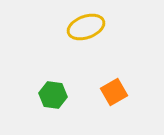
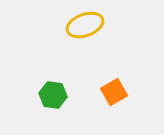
yellow ellipse: moved 1 px left, 2 px up
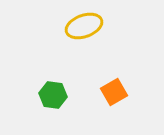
yellow ellipse: moved 1 px left, 1 px down
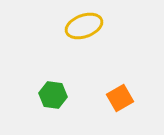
orange square: moved 6 px right, 6 px down
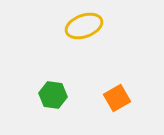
orange square: moved 3 px left
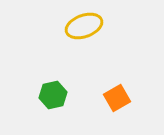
green hexagon: rotated 20 degrees counterclockwise
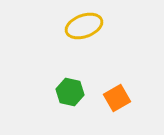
green hexagon: moved 17 px right, 3 px up; rotated 24 degrees clockwise
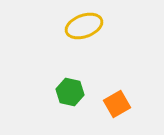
orange square: moved 6 px down
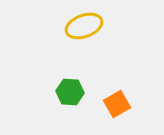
green hexagon: rotated 8 degrees counterclockwise
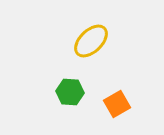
yellow ellipse: moved 7 px right, 15 px down; rotated 24 degrees counterclockwise
